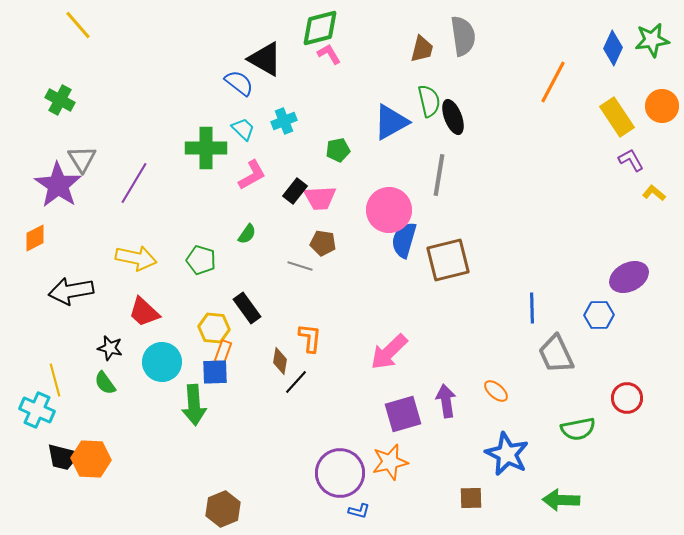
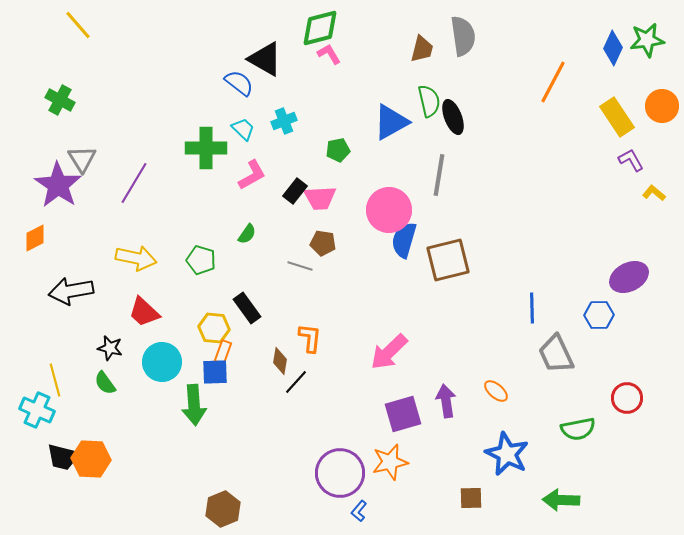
green star at (652, 40): moved 5 px left
blue L-shape at (359, 511): rotated 115 degrees clockwise
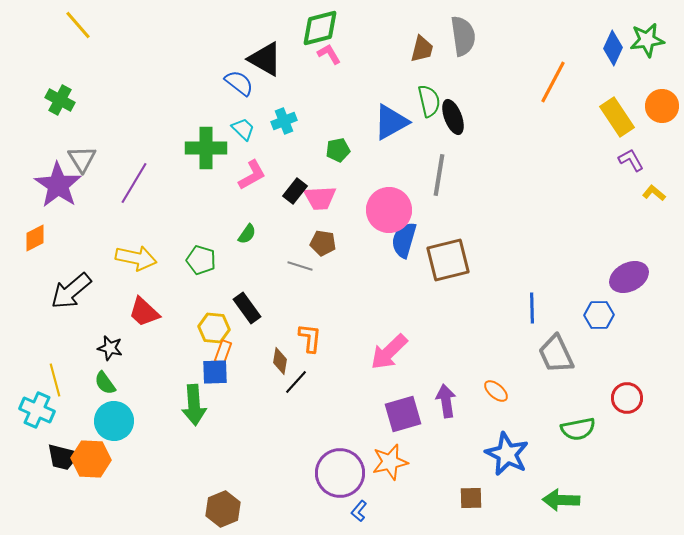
black arrow at (71, 291): rotated 30 degrees counterclockwise
cyan circle at (162, 362): moved 48 px left, 59 px down
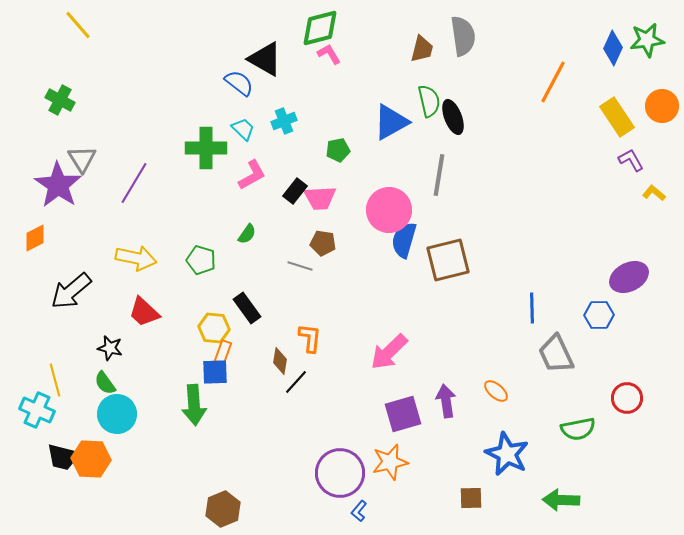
cyan circle at (114, 421): moved 3 px right, 7 px up
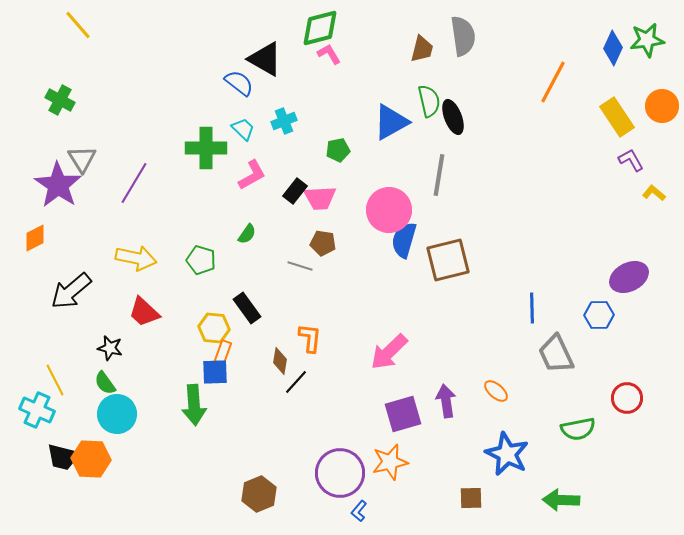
yellow line at (55, 380): rotated 12 degrees counterclockwise
brown hexagon at (223, 509): moved 36 px right, 15 px up
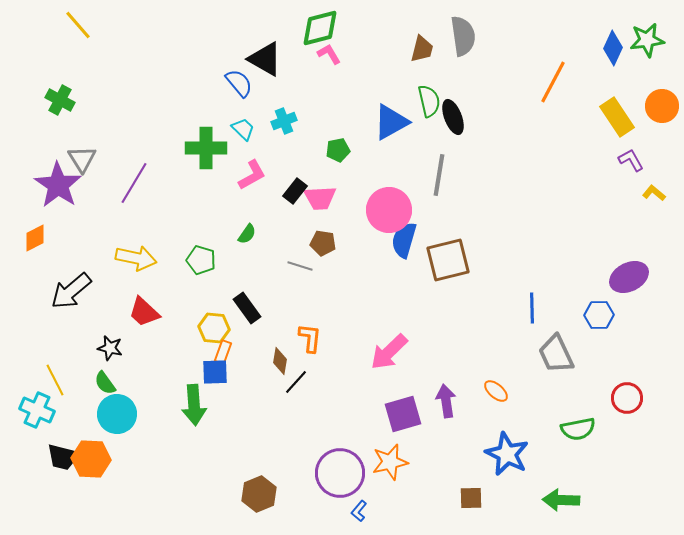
blue semicircle at (239, 83): rotated 12 degrees clockwise
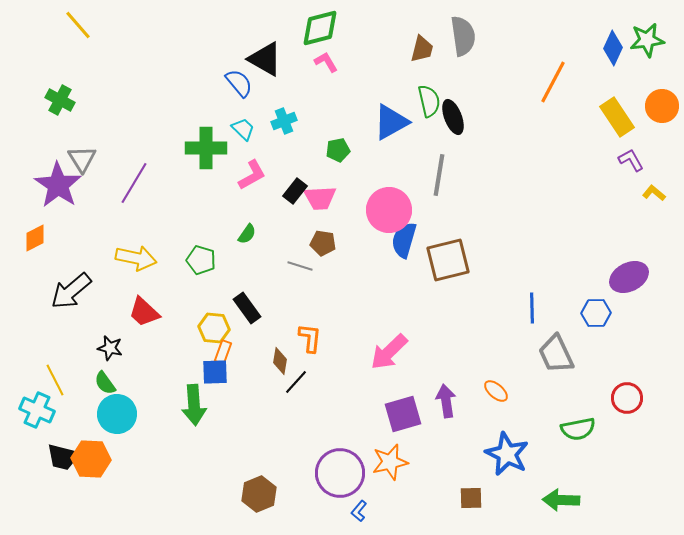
pink L-shape at (329, 54): moved 3 px left, 8 px down
blue hexagon at (599, 315): moved 3 px left, 2 px up
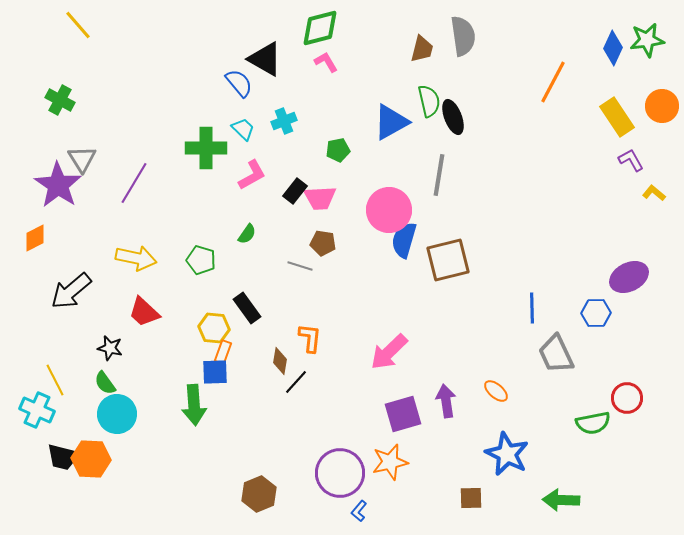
green semicircle at (578, 429): moved 15 px right, 6 px up
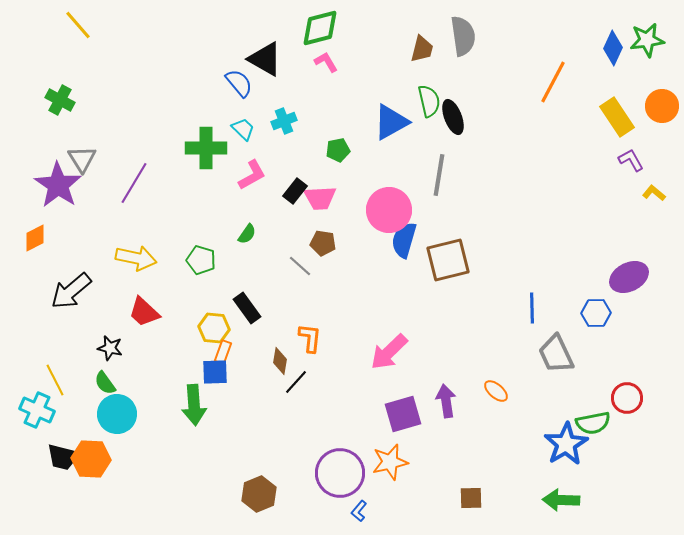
gray line at (300, 266): rotated 25 degrees clockwise
blue star at (507, 454): moved 59 px right, 10 px up; rotated 15 degrees clockwise
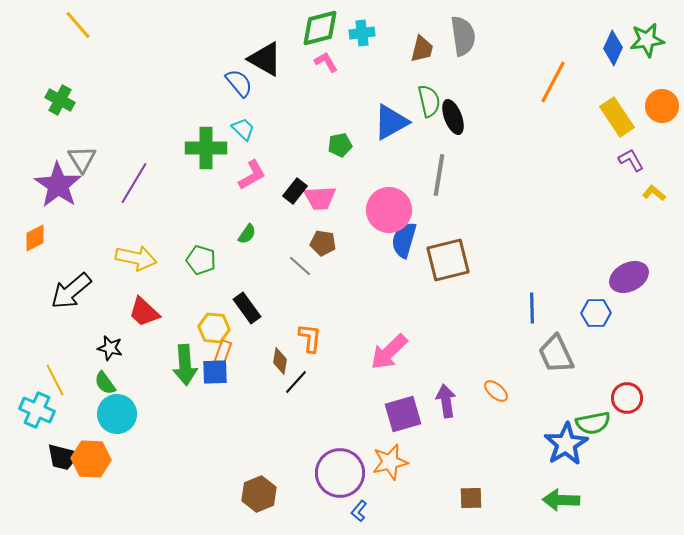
cyan cross at (284, 121): moved 78 px right, 88 px up; rotated 15 degrees clockwise
green pentagon at (338, 150): moved 2 px right, 5 px up
green arrow at (194, 405): moved 9 px left, 40 px up
